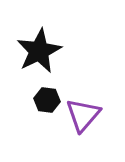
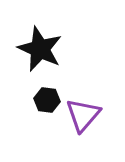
black star: moved 1 px right, 2 px up; rotated 21 degrees counterclockwise
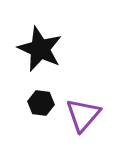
black hexagon: moved 6 px left, 3 px down
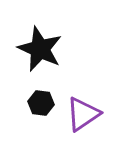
purple triangle: moved 1 px up; rotated 15 degrees clockwise
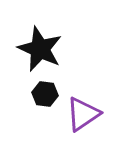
black hexagon: moved 4 px right, 9 px up
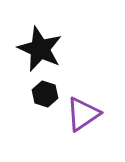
black hexagon: rotated 10 degrees clockwise
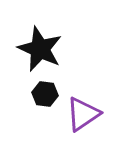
black hexagon: rotated 10 degrees counterclockwise
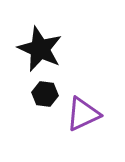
purple triangle: rotated 9 degrees clockwise
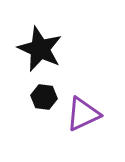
black hexagon: moved 1 px left, 3 px down
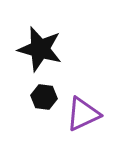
black star: rotated 9 degrees counterclockwise
